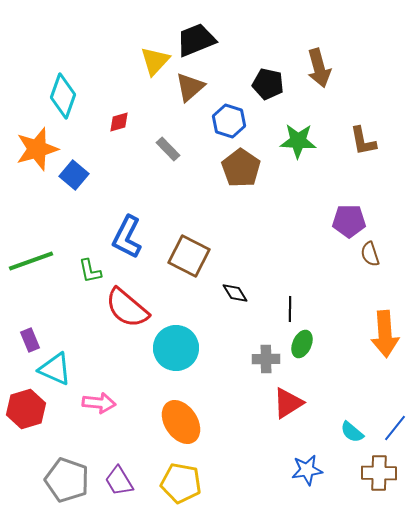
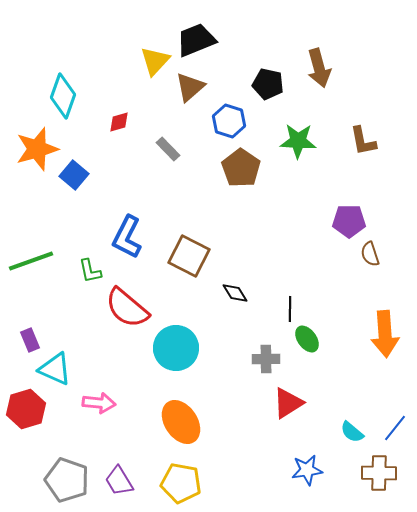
green ellipse: moved 5 px right, 5 px up; rotated 60 degrees counterclockwise
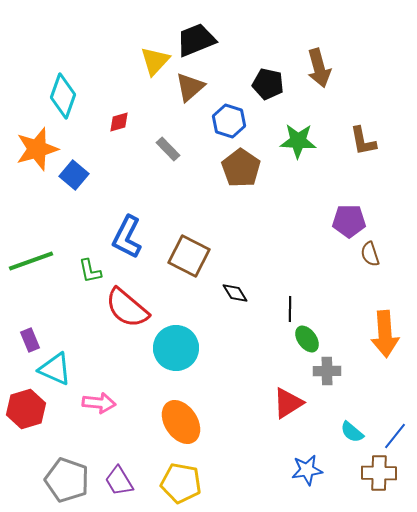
gray cross: moved 61 px right, 12 px down
blue line: moved 8 px down
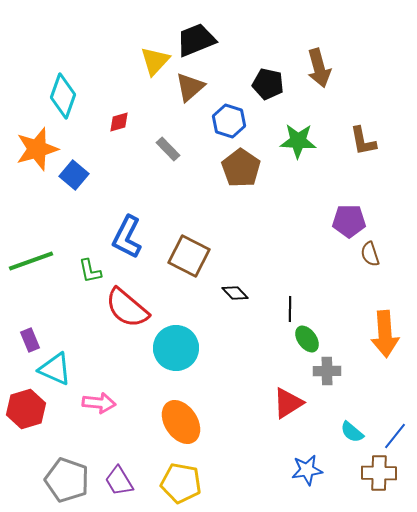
black diamond: rotated 12 degrees counterclockwise
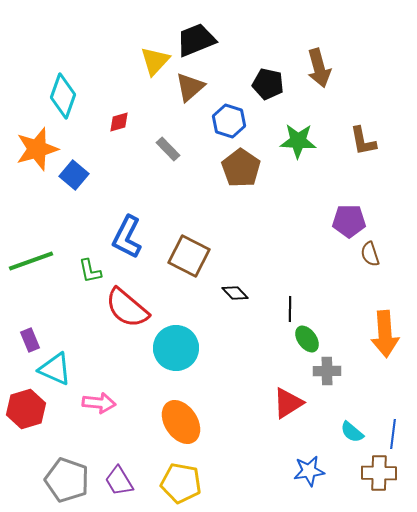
blue line: moved 2 px left, 2 px up; rotated 32 degrees counterclockwise
blue star: moved 2 px right, 1 px down
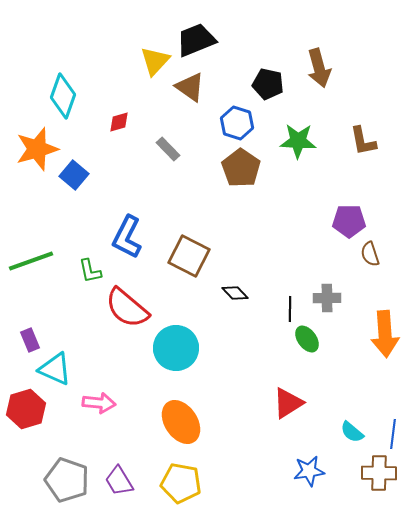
brown triangle: rotated 44 degrees counterclockwise
blue hexagon: moved 8 px right, 2 px down
gray cross: moved 73 px up
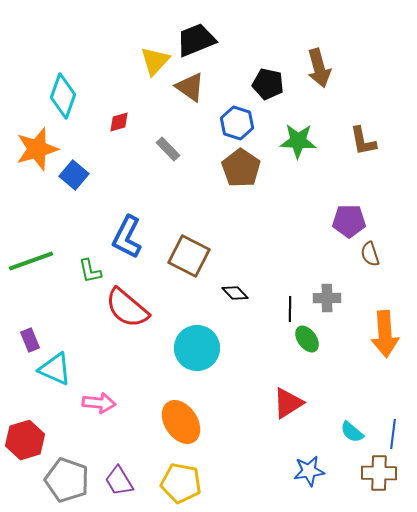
cyan circle: moved 21 px right
red hexagon: moved 1 px left, 31 px down
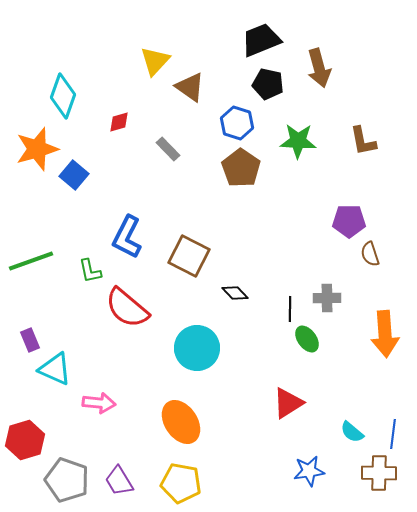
black trapezoid: moved 65 px right
